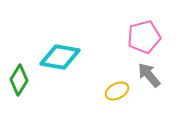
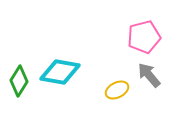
cyan diamond: moved 15 px down
green diamond: moved 1 px down
yellow ellipse: moved 1 px up
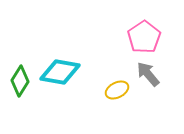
pink pentagon: rotated 20 degrees counterclockwise
gray arrow: moved 1 px left, 1 px up
green diamond: moved 1 px right
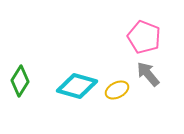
pink pentagon: rotated 16 degrees counterclockwise
cyan diamond: moved 17 px right, 14 px down; rotated 6 degrees clockwise
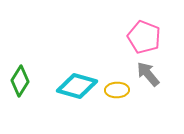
yellow ellipse: rotated 25 degrees clockwise
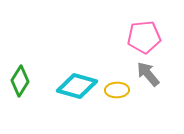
pink pentagon: rotated 28 degrees counterclockwise
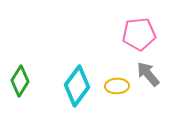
pink pentagon: moved 5 px left, 3 px up
cyan diamond: rotated 69 degrees counterclockwise
yellow ellipse: moved 4 px up
